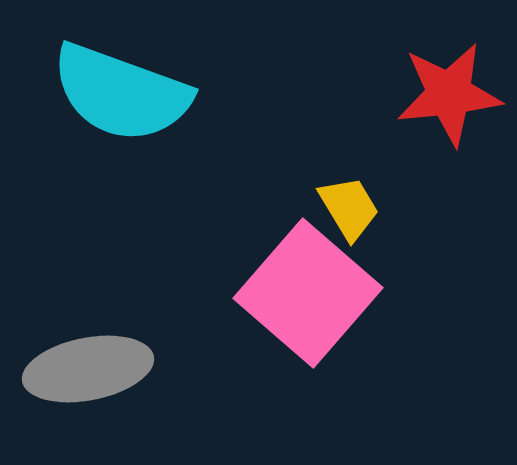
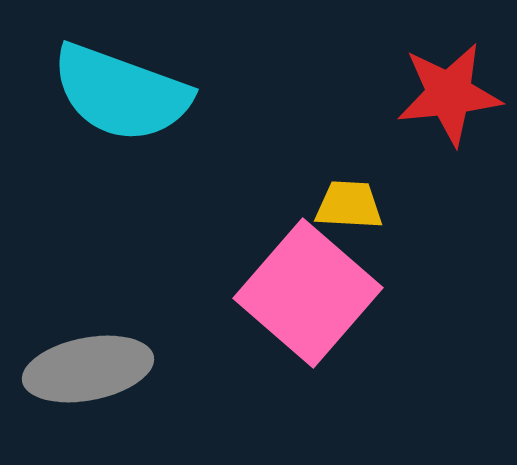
yellow trapezoid: moved 3 px up; rotated 56 degrees counterclockwise
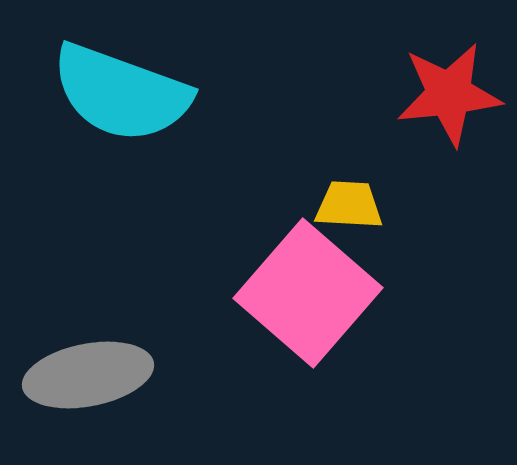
gray ellipse: moved 6 px down
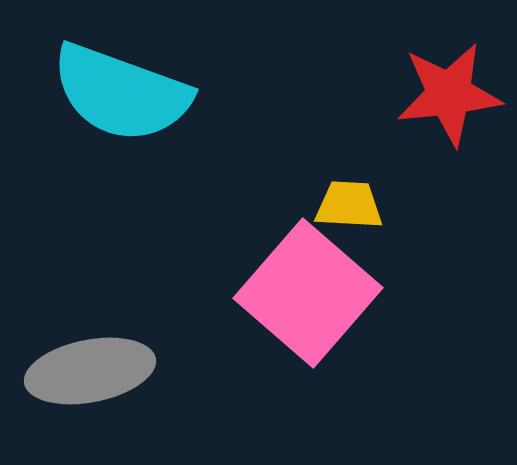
gray ellipse: moved 2 px right, 4 px up
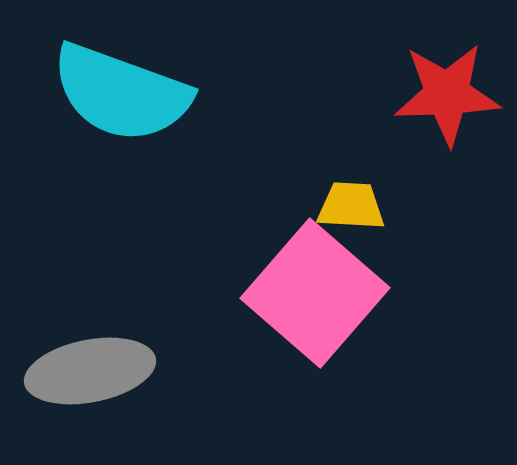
red star: moved 2 px left; rotated 4 degrees clockwise
yellow trapezoid: moved 2 px right, 1 px down
pink square: moved 7 px right
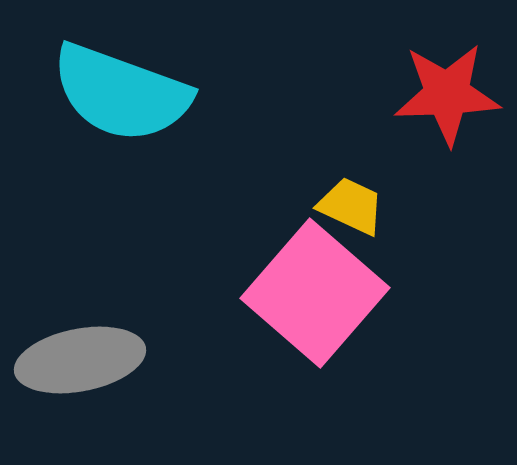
yellow trapezoid: rotated 22 degrees clockwise
gray ellipse: moved 10 px left, 11 px up
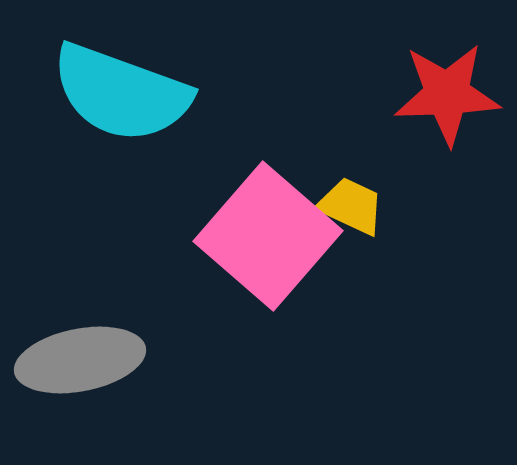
pink square: moved 47 px left, 57 px up
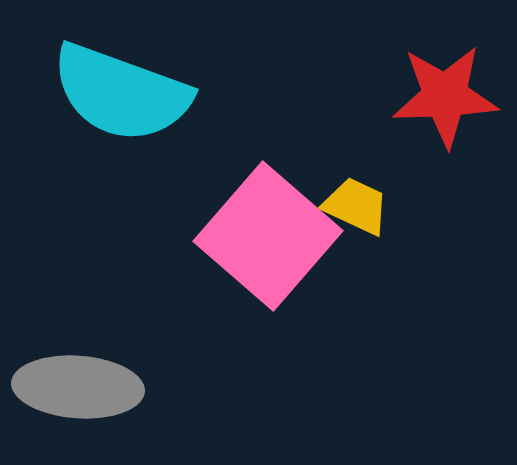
red star: moved 2 px left, 2 px down
yellow trapezoid: moved 5 px right
gray ellipse: moved 2 px left, 27 px down; rotated 15 degrees clockwise
